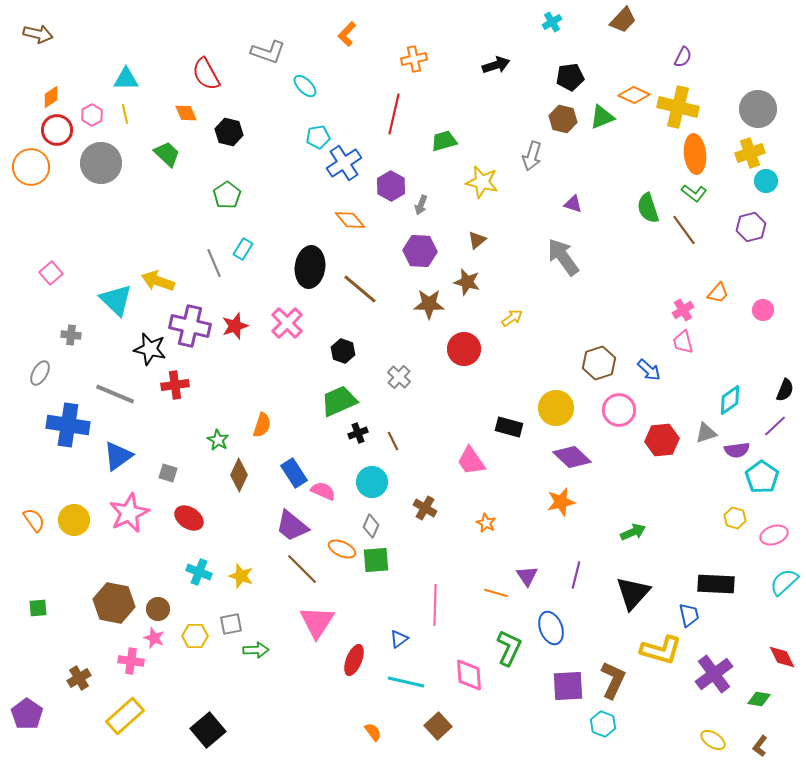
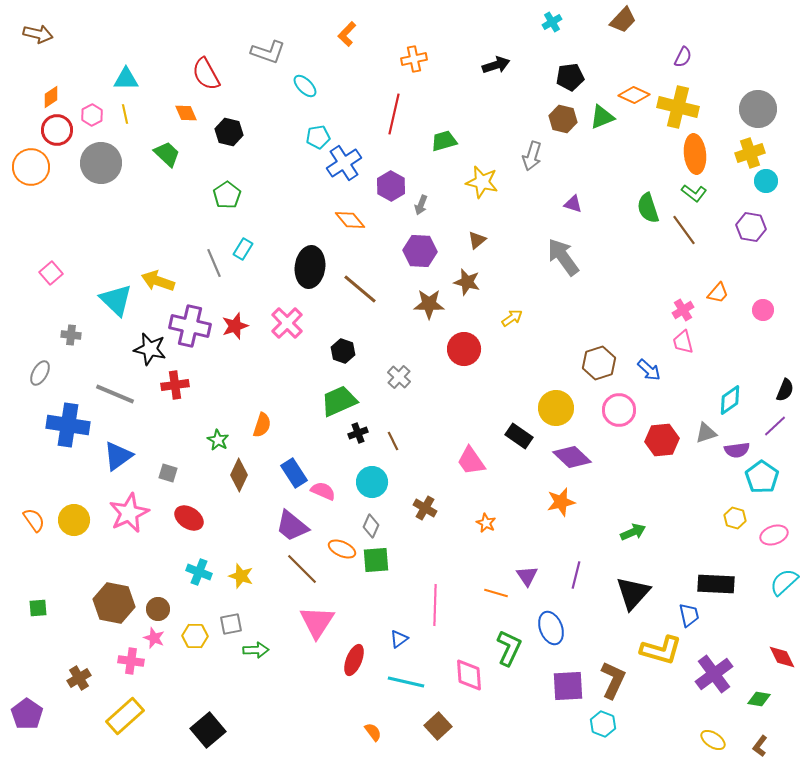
purple hexagon at (751, 227): rotated 24 degrees clockwise
black rectangle at (509, 427): moved 10 px right, 9 px down; rotated 20 degrees clockwise
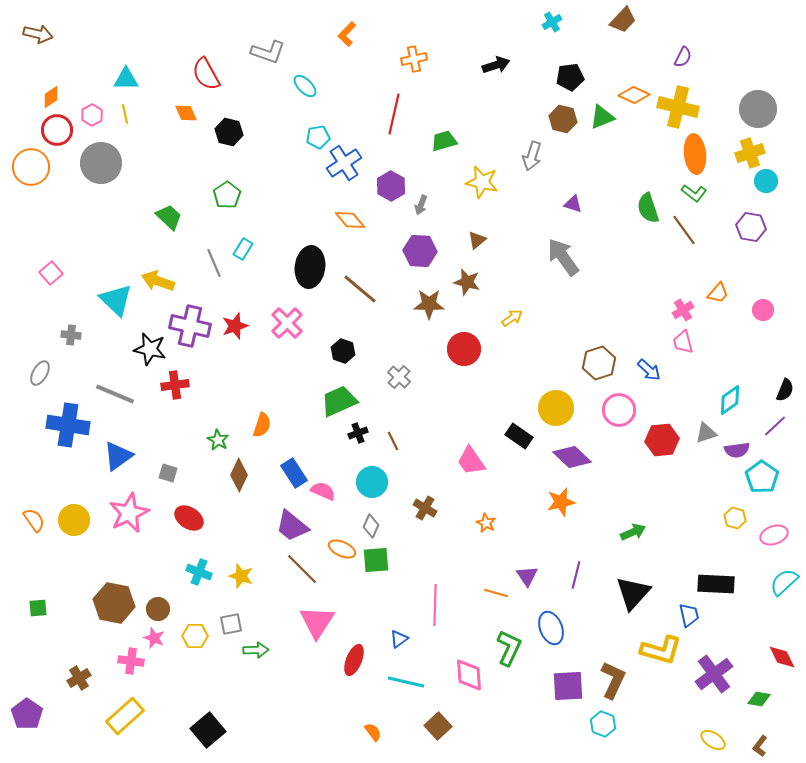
green trapezoid at (167, 154): moved 2 px right, 63 px down
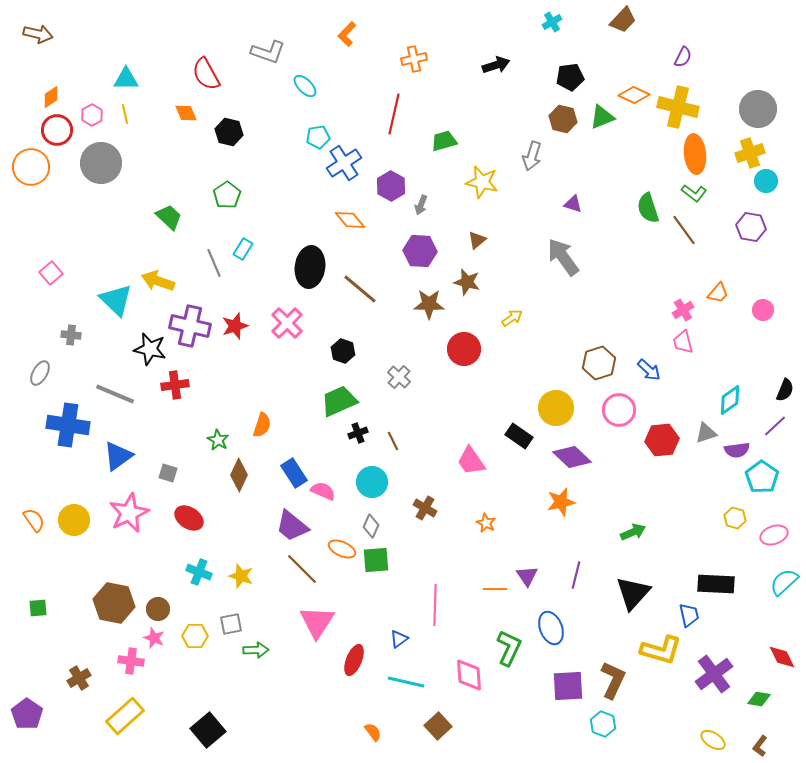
orange line at (496, 593): moved 1 px left, 4 px up; rotated 15 degrees counterclockwise
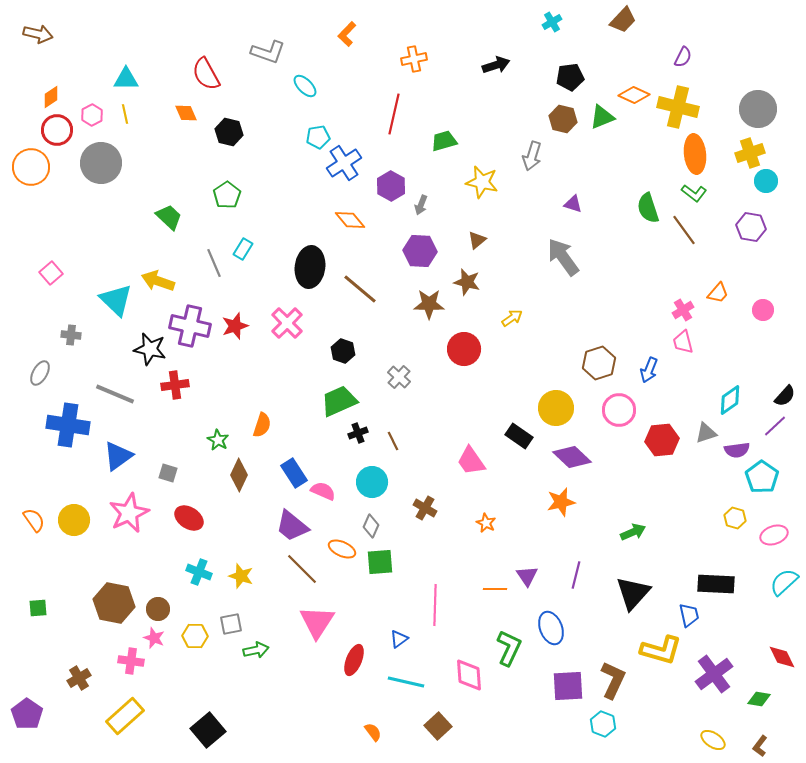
blue arrow at (649, 370): rotated 70 degrees clockwise
black semicircle at (785, 390): moved 6 px down; rotated 20 degrees clockwise
green square at (376, 560): moved 4 px right, 2 px down
green arrow at (256, 650): rotated 10 degrees counterclockwise
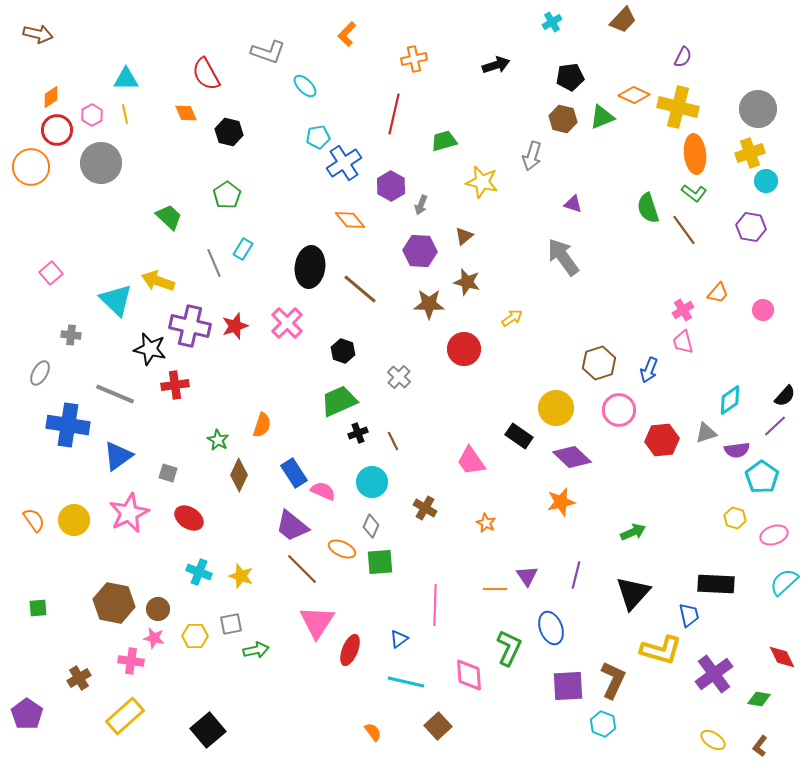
brown triangle at (477, 240): moved 13 px left, 4 px up
pink star at (154, 638): rotated 10 degrees counterclockwise
red ellipse at (354, 660): moved 4 px left, 10 px up
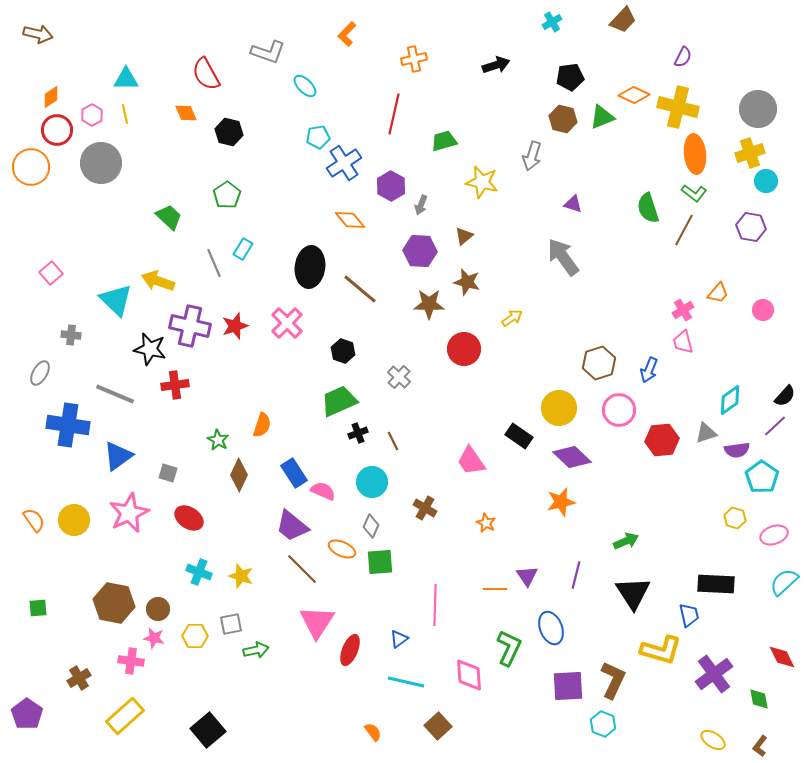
brown line at (684, 230): rotated 64 degrees clockwise
yellow circle at (556, 408): moved 3 px right
green arrow at (633, 532): moved 7 px left, 9 px down
black triangle at (633, 593): rotated 15 degrees counterclockwise
green diamond at (759, 699): rotated 70 degrees clockwise
